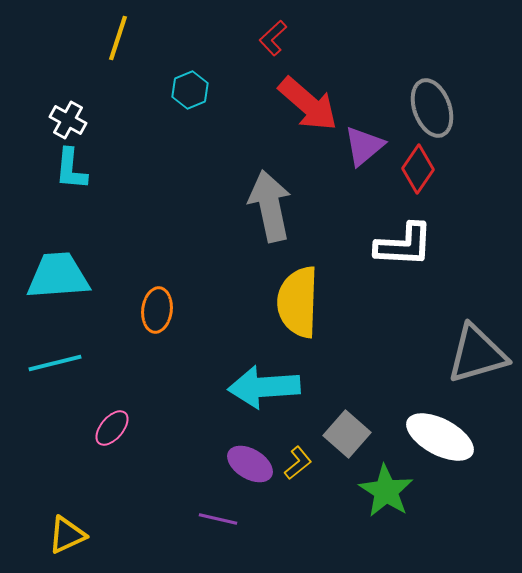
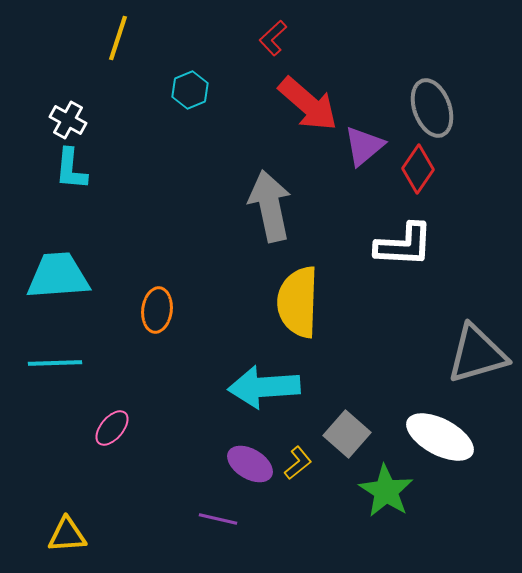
cyan line: rotated 12 degrees clockwise
yellow triangle: rotated 21 degrees clockwise
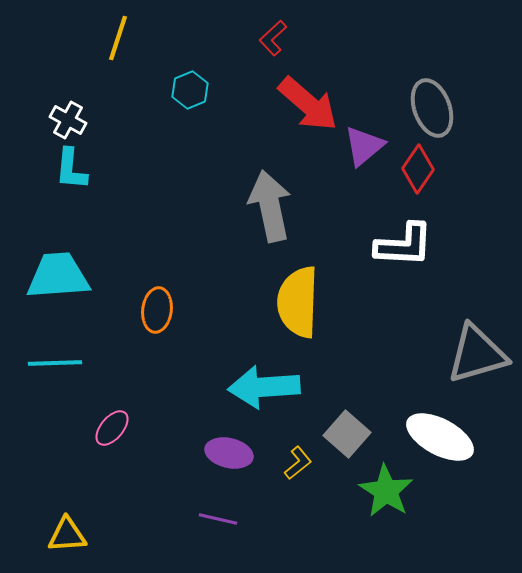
purple ellipse: moved 21 px left, 11 px up; rotated 18 degrees counterclockwise
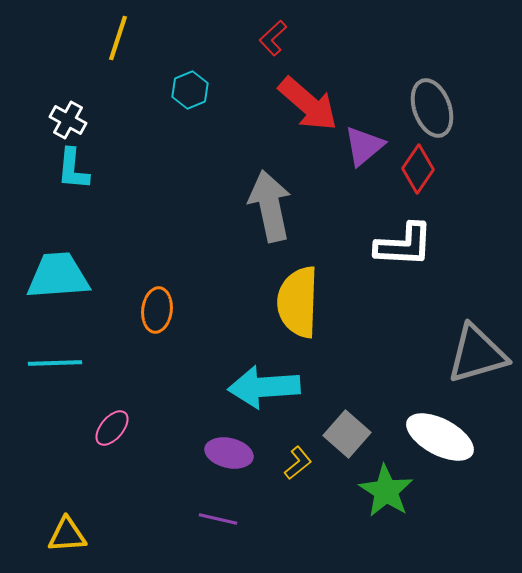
cyan L-shape: moved 2 px right
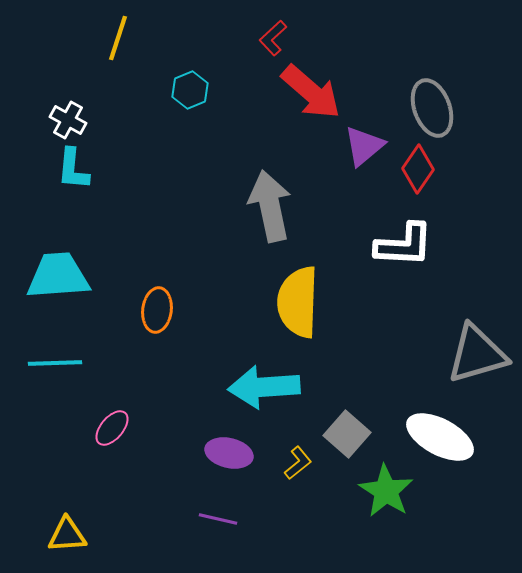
red arrow: moved 3 px right, 12 px up
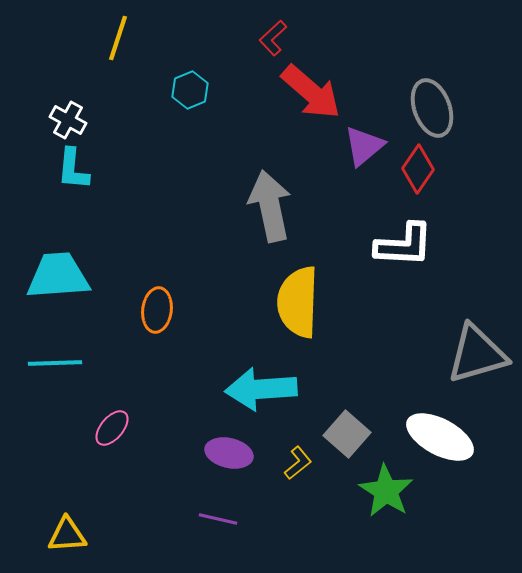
cyan arrow: moved 3 px left, 2 px down
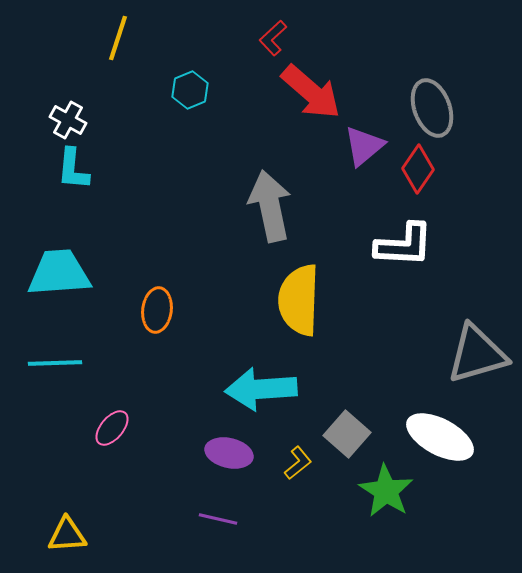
cyan trapezoid: moved 1 px right, 3 px up
yellow semicircle: moved 1 px right, 2 px up
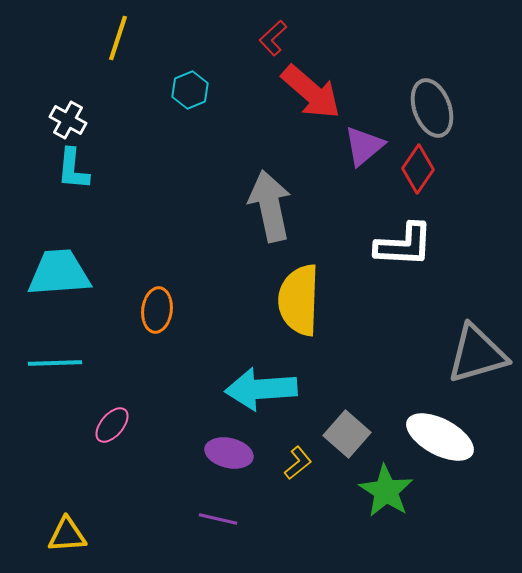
pink ellipse: moved 3 px up
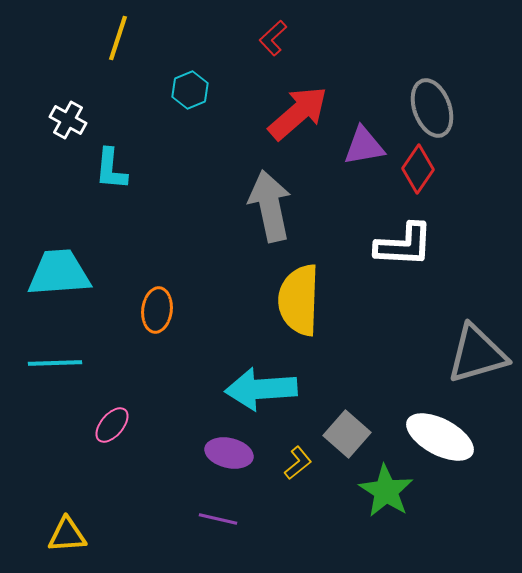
red arrow: moved 13 px left, 21 px down; rotated 82 degrees counterclockwise
purple triangle: rotated 30 degrees clockwise
cyan L-shape: moved 38 px right
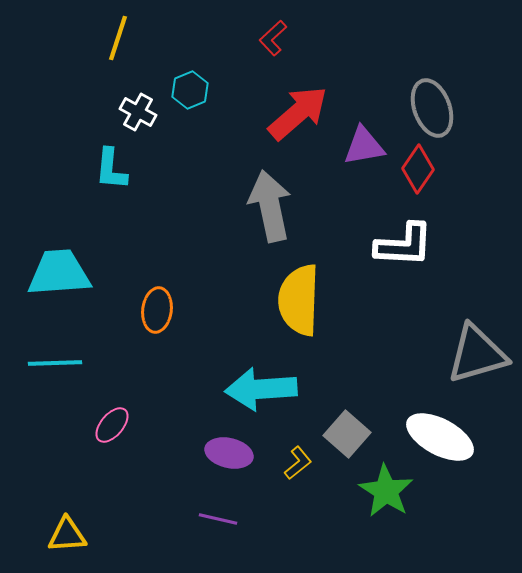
white cross: moved 70 px right, 8 px up
